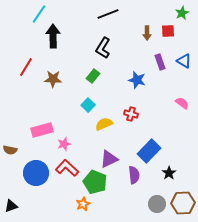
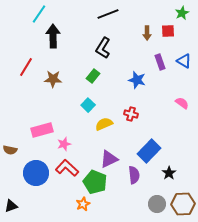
brown hexagon: moved 1 px down
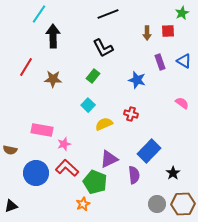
black L-shape: rotated 60 degrees counterclockwise
pink rectangle: rotated 25 degrees clockwise
black star: moved 4 px right
